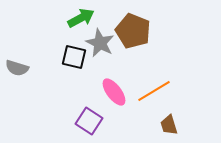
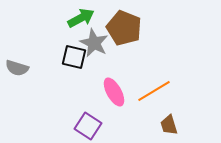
brown pentagon: moved 9 px left, 3 px up
gray star: moved 6 px left
pink ellipse: rotated 8 degrees clockwise
purple square: moved 1 px left, 5 px down
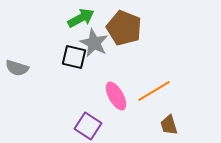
pink ellipse: moved 2 px right, 4 px down
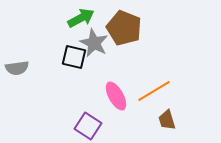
gray semicircle: rotated 25 degrees counterclockwise
brown trapezoid: moved 2 px left, 5 px up
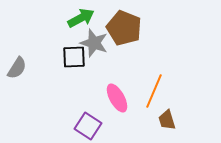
gray star: rotated 8 degrees counterclockwise
black square: rotated 15 degrees counterclockwise
gray semicircle: rotated 50 degrees counterclockwise
orange line: rotated 36 degrees counterclockwise
pink ellipse: moved 1 px right, 2 px down
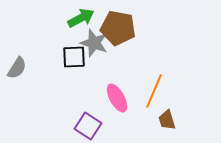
brown pentagon: moved 6 px left; rotated 12 degrees counterclockwise
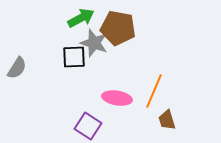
pink ellipse: rotated 52 degrees counterclockwise
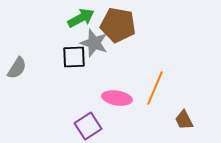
brown pentagon: moved 3 px up
orange line: moved 1 px right, 3 px up
brown trapezoid: moved 17 px right; rotated 10 degrees counterclockwise
purple square: rotated 24 degrees clockwise
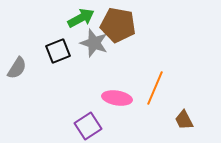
black square: moved 16 px left, 6 px up; rotated 20 degrees counterclockwise
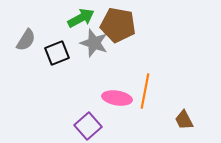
black square: moved 1 px left, 2 px down
gray semicircle: moved 9 px right, 28 px up
orange line: moved 10 px left, 3 px down; rotated 12 degrees counterclockwise
purple square: rotated 8 degrees counterclockwise
